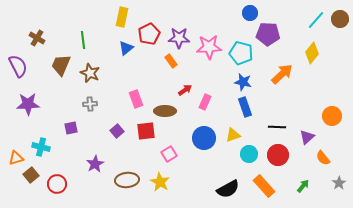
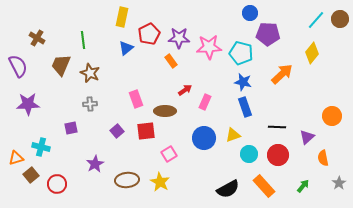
orange semicircle at (323, 158): rotated 28 degrees clockwise
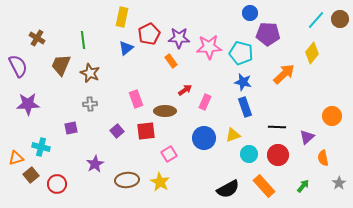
orange arrow at (282, 74): moved 2 px right
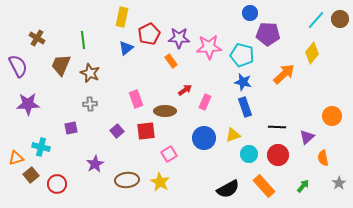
cyan pentagon at (241, 53): moved 1 px right, 2 px down
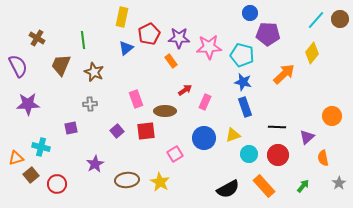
brown star at (90, 73): moved 4 px right, 1 px up
pink square at (169, 154): moved 6 px right
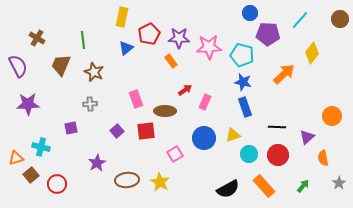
cyan line at (316, 20): moved 16 px left
purple star at (95, 164): moved 2 px right, 1 px up
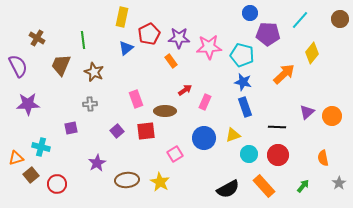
purple triangle at (307, 137): moved 25 px up
